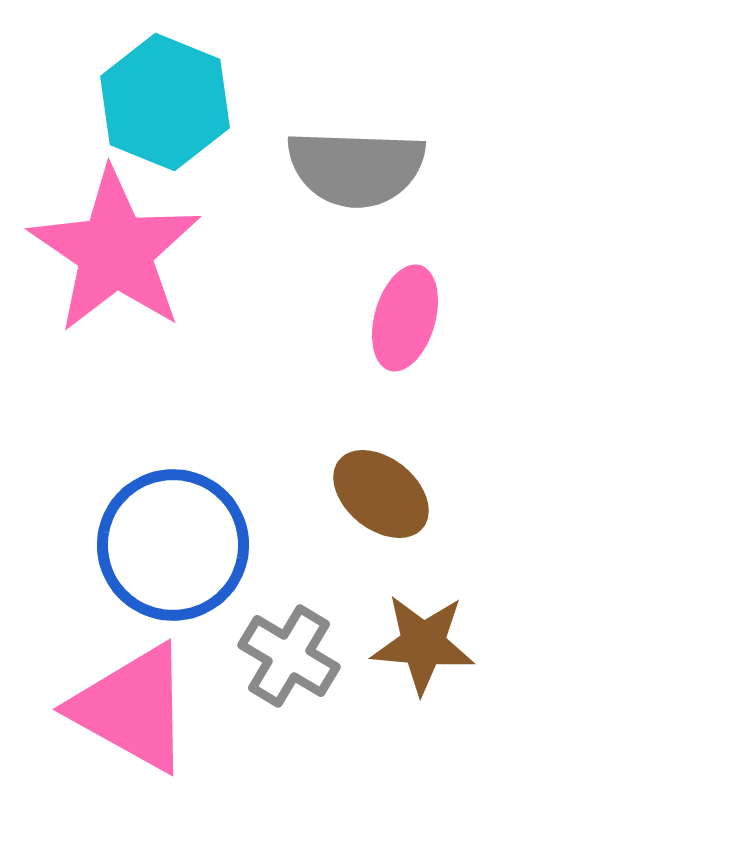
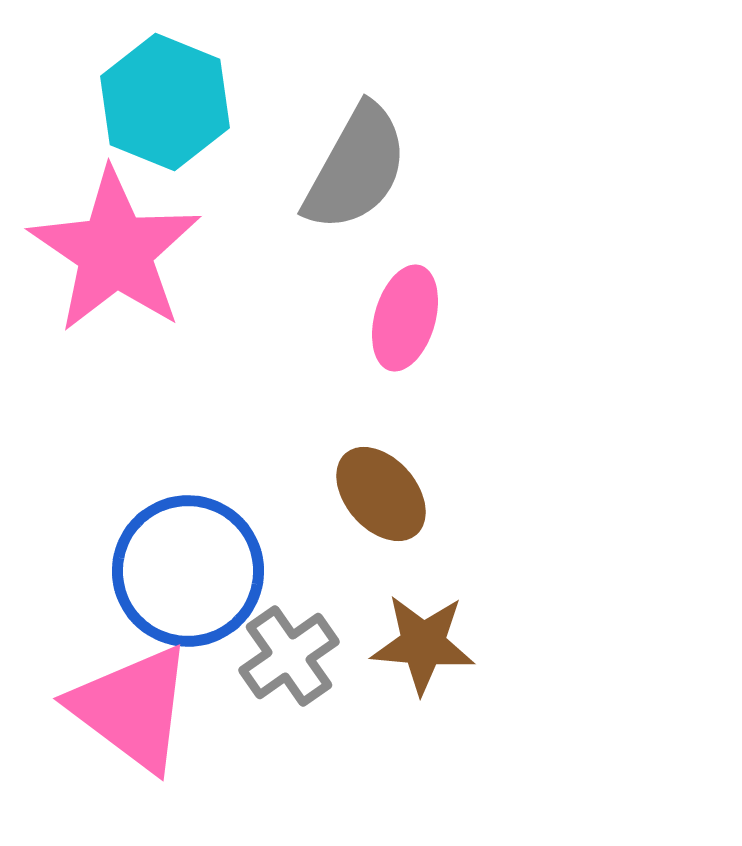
gray semicircle: rotated 63 degrees counterclockwise
brown ellipse: rotated 10 degrees clockwise
blue circle: moved 15 px right, 26 px down
gray cross: rotated 24 degrees clockwise
pink triangle: rotated 8 degrees clockwise
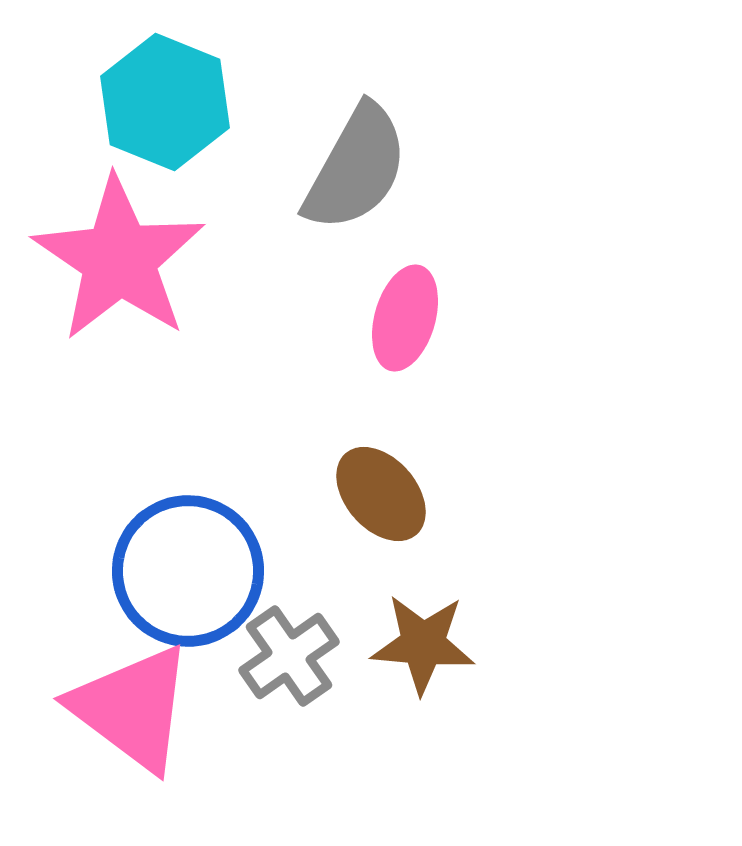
pink star: moved 4 px right, 8 px down
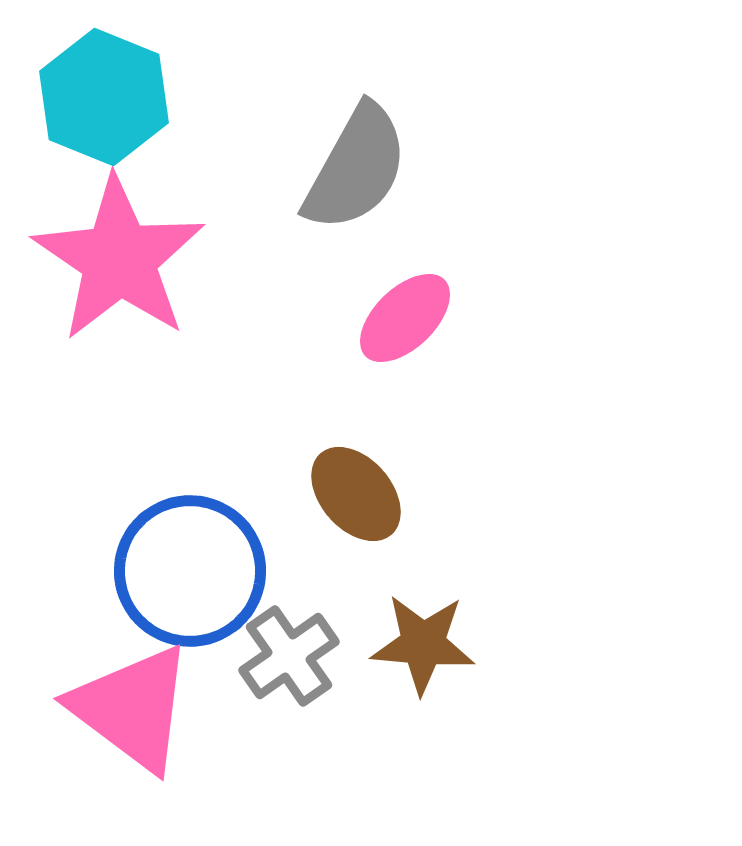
cyan hexagon: moved 61 px left, 5 px up
pink ellipse: rotated 30 degrees clockwise
brown ellipse: moved 25 px left
blue circle: moved 2 px right
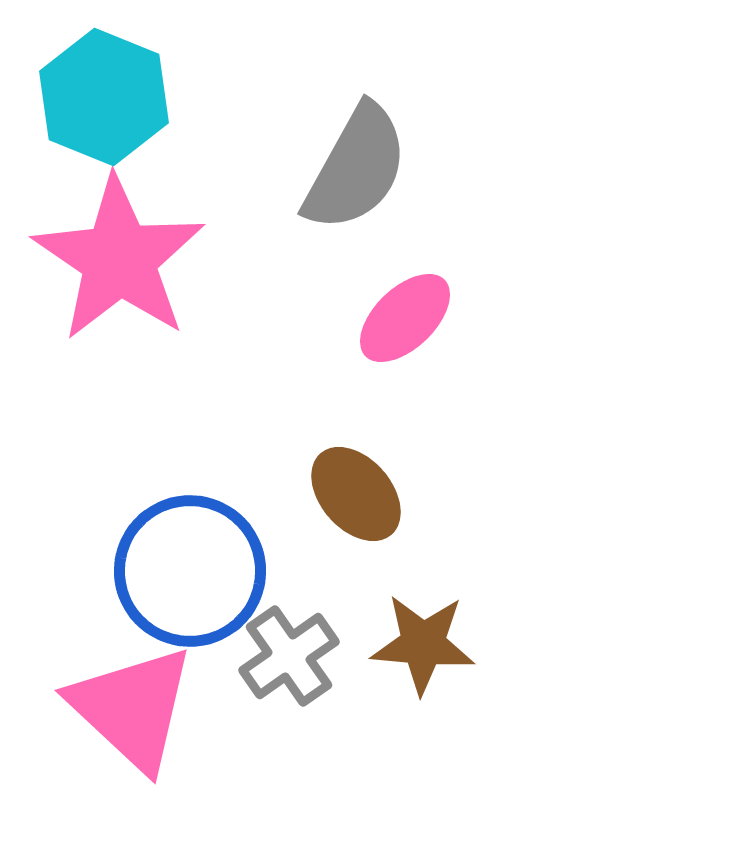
pink triangle: rotated 6 degrees clockwise
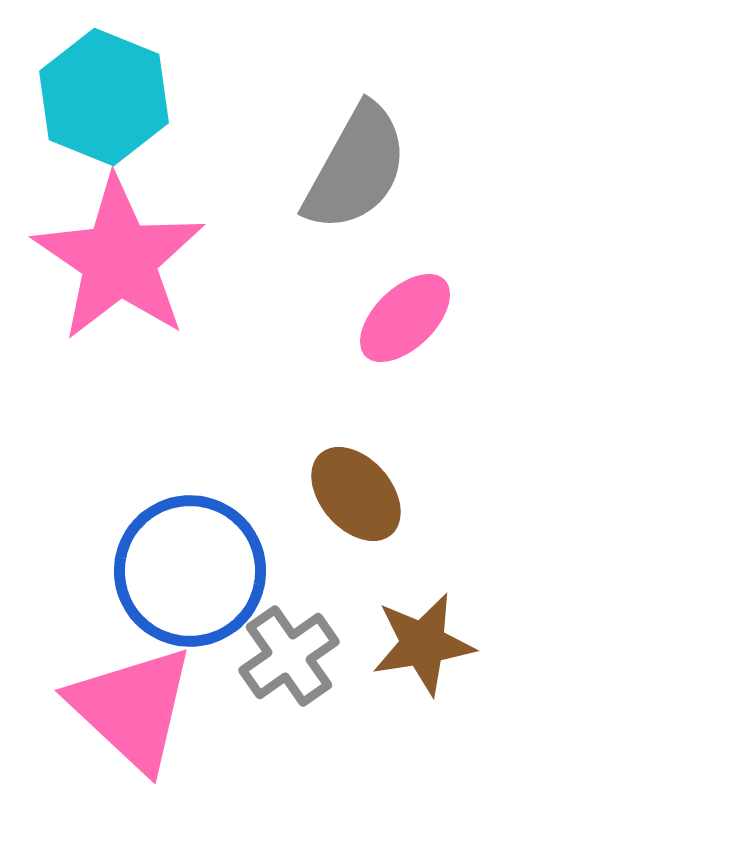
brown star: rotated 14 degrees counterclockwise
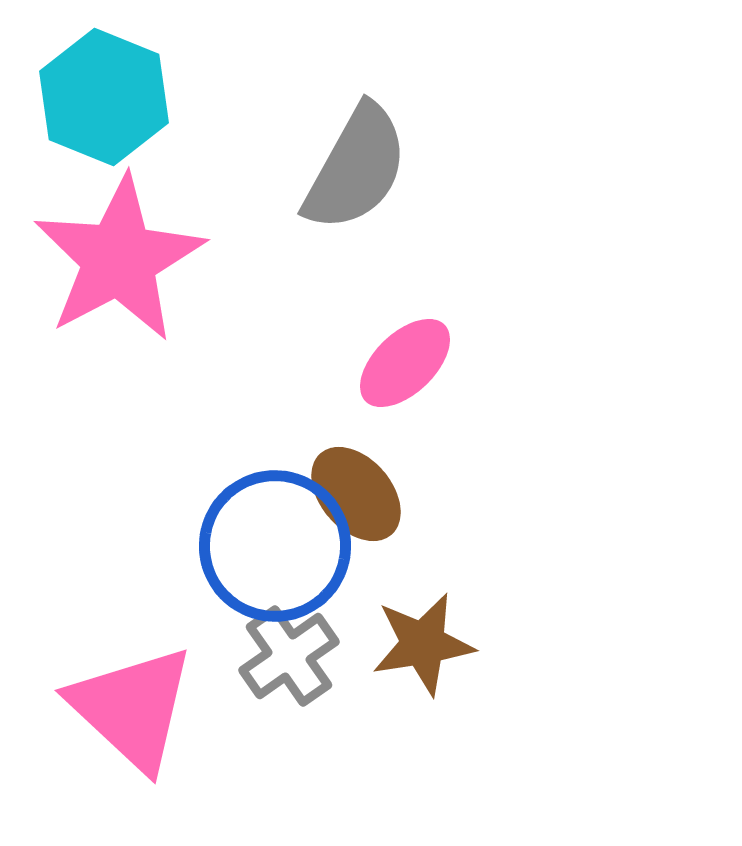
pink star: rotated 10 degrees clockwise
pink ellipse: moved 45 px down
blue circle: moved 85 px right, 25 px up
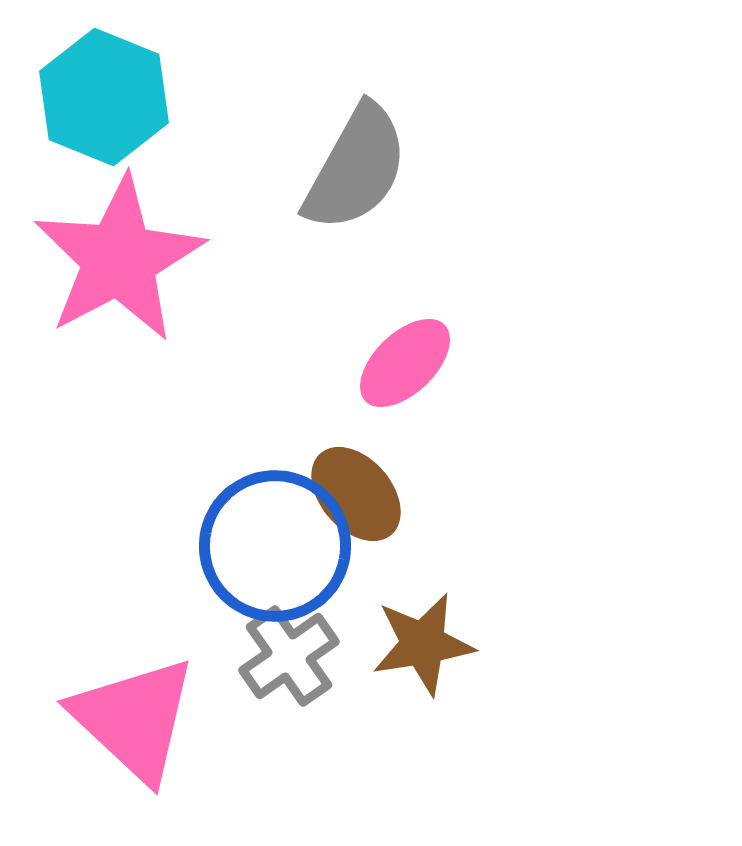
pink triangle: moved 2 px right, 11 px down
